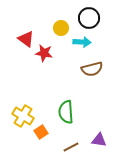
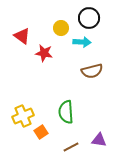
red triangle: moved 4 px left, 3 px up
brown semicircle: moved 2 px down
yellow cross: rotated 35 degrees clockwise
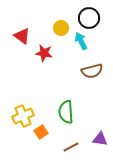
cyan arrow: moved 1 px left, 1 px up; rotated 120 degrees counterclockwise
purple triangle: moved 1 px right, 1 px up
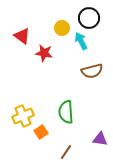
yellow circle: moved 1 px right
brown line: moved 5 px left, 5 px down; rotated 28 degrees counterclockwise
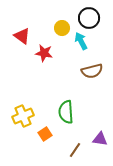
orange square: moved 4 px right, 2 px down
brown line: moved 9 px right, 2 px up
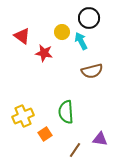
yellow circle: moved 4 px down
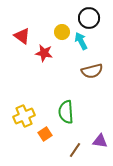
yellow cross: moved 1 px right
purple triangle: moved 2 px down
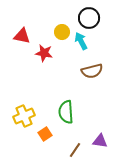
red triangle: rotated 24 degrees counterclockwise
